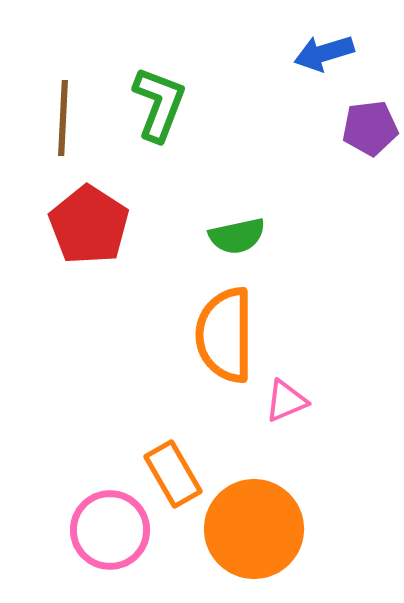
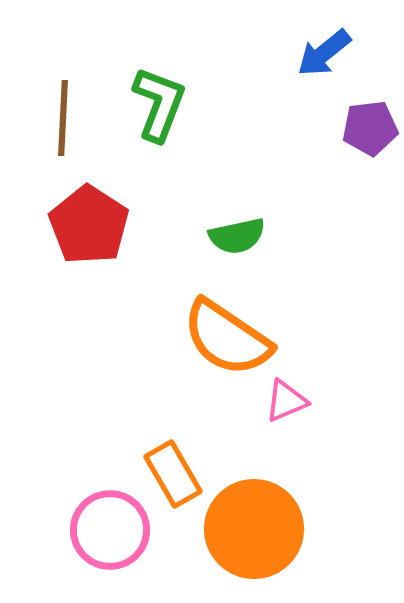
blue arrow: rotated 22 degrees counterclockwise
orange semicircle: moved 2 px right, 3 px down; rotated 56 degrees counterclockwise
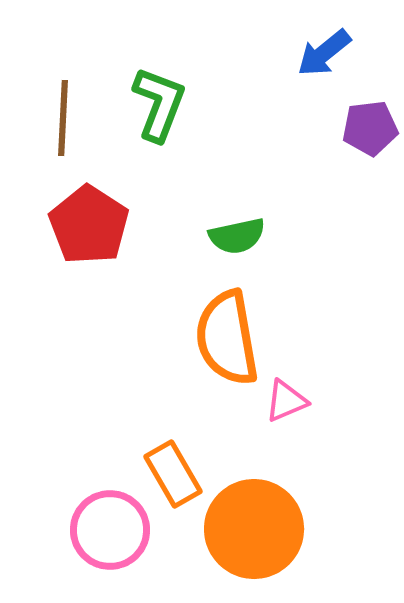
orange semicircle: rotated 46 degrees clockwise
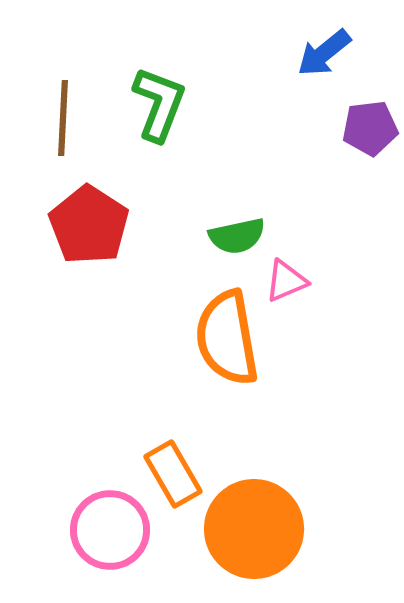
pink triangle: moved 120 px up
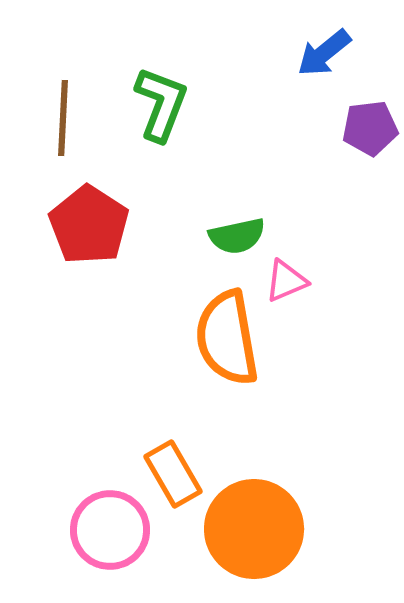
green L-shape: moved 2 px right
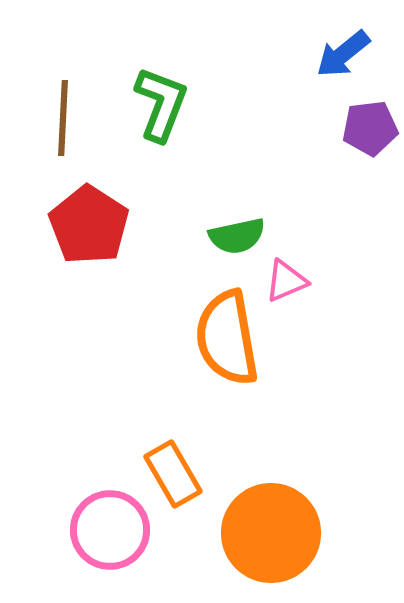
blue arrow: moved 19 px right, 1 px down
orange circle: moved 17 px right, 4 px down
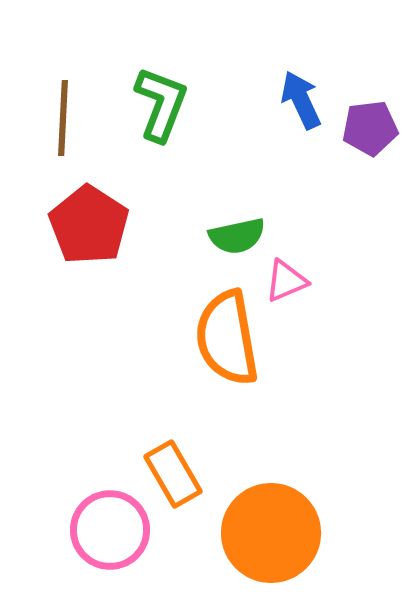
blue arrow: moved 42 px left, 46 px down; rotated 104 degrees clockwise
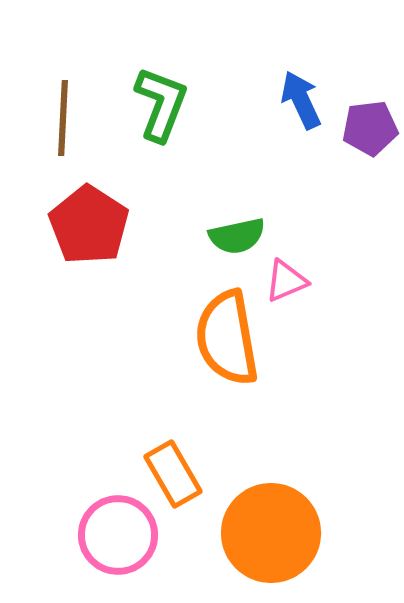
pink circle: moved 8 px right, 5 px down
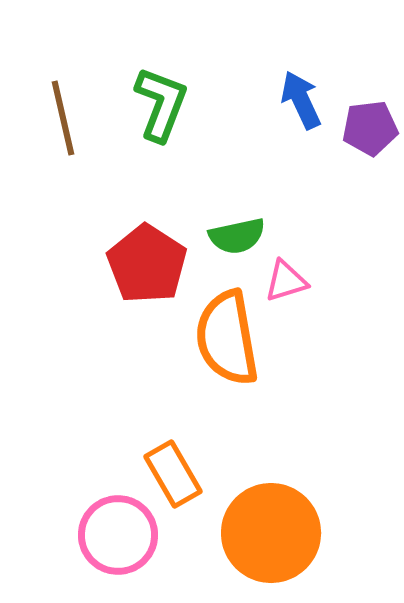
brown line: rotated 16 degrees counterclockwise
red pentagon: moved 58 px right, 39 px down
pink triangle: rotated 6 degrees clockwise
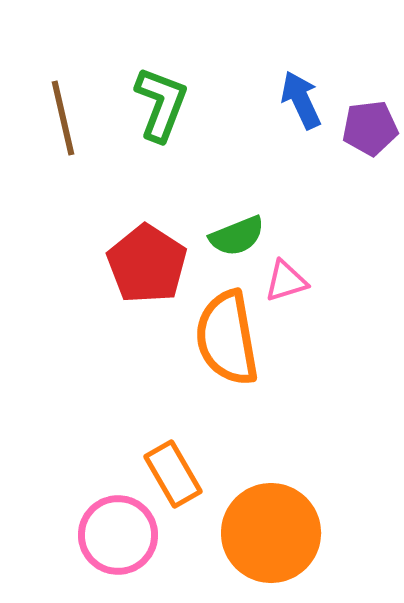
green semicircle: rotated 10 degrees counterclockwise
